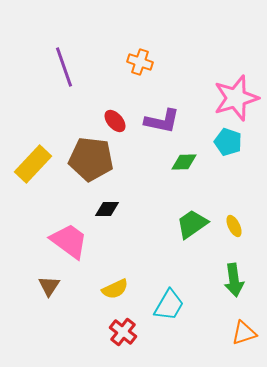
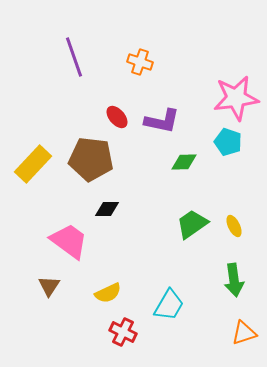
purple line: moved 10 px right, 10 px up
pink star: rotated 9 degrees clockwise
red ellipse: moved 2 px right, 4 px up
yellow semicircle: moved 7 px left, 4 px down
red cross: rotated 12 degrees counterclockwise
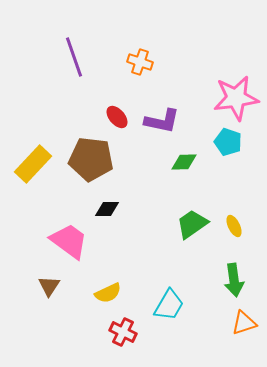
orange triangle: moved 10 px up
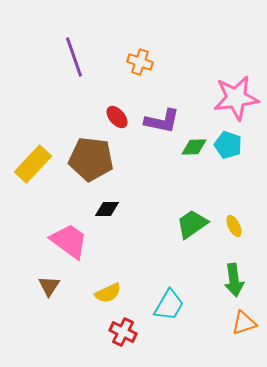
cyan pentagon: moved 3 px down
green diamond: moved 10 px right, 15 px up
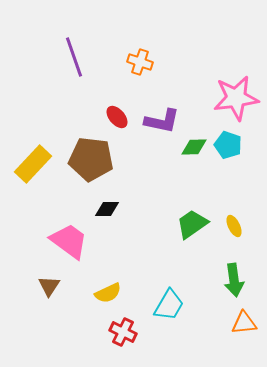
orange triangle: rotated 12 degrees clockwise
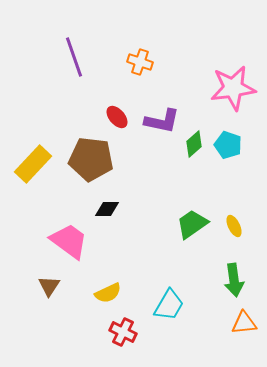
pink star: moved 3 px left, 10 px up
green diamond: moved 3 px up; rotated 40 degrees counterclockwise
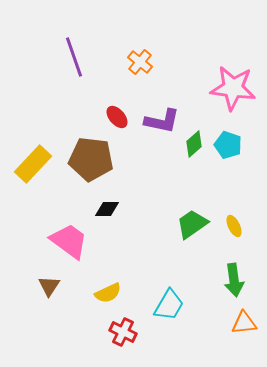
orange cross: rotated 20 degrees clockwise
pink star: rotated 15 degrees clockwise
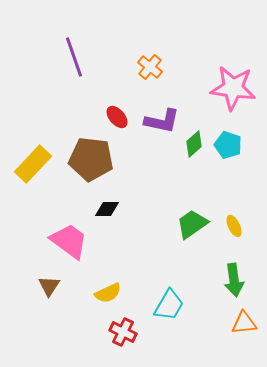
orange cross: moved 10 px right, 5 px down
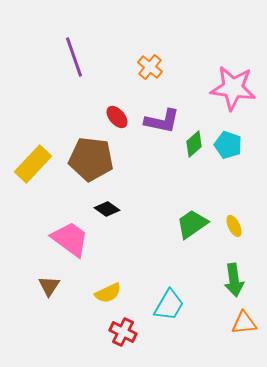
black diamond: rotated 35 degrees clockwise
pink trapezoid: moved 1 px right, 2 px up
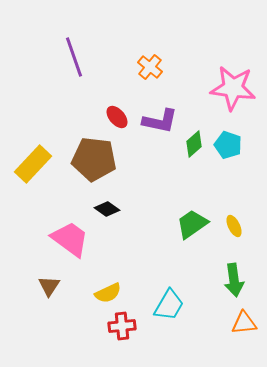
purple L-shape: moved 2 px left
brown pentagon: moved 3 px right
red cross: moved 1 px left, 6 px up; rotated 32 degrees counterclockwise
